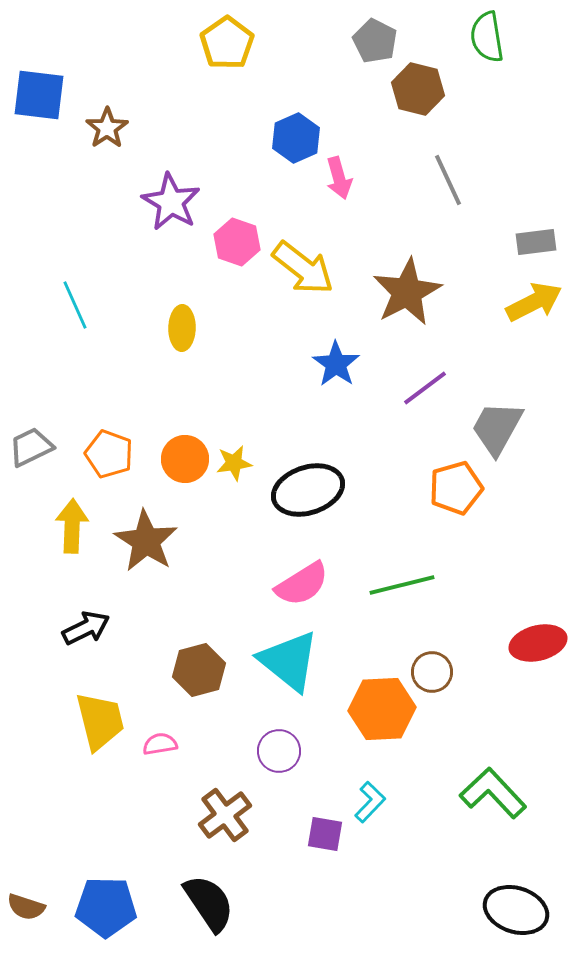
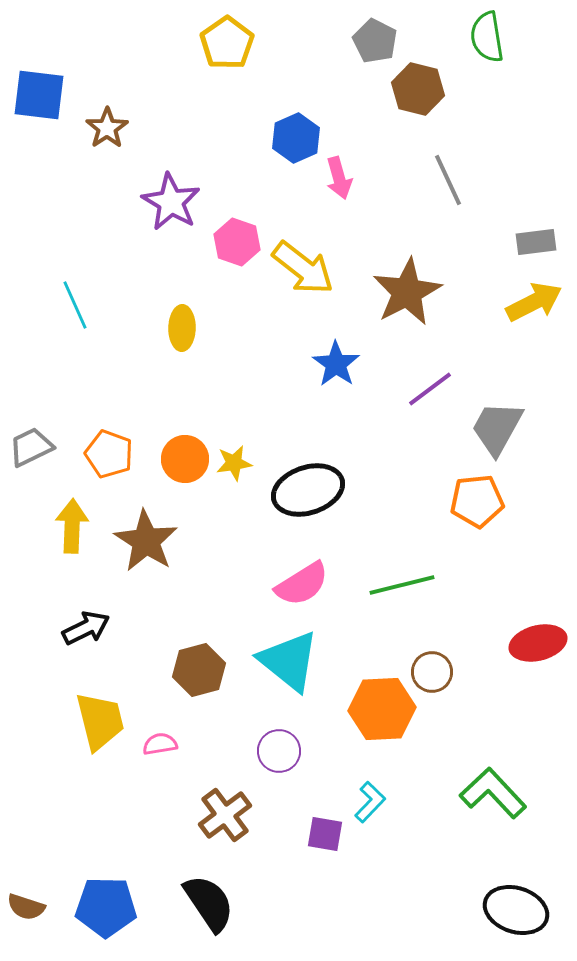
purple line at (425, 388): moved 5 px right, 1 px down
orange pentagon at (456, 488): moved 21 px right, 13 px down; rotated 10 degrees clockwise
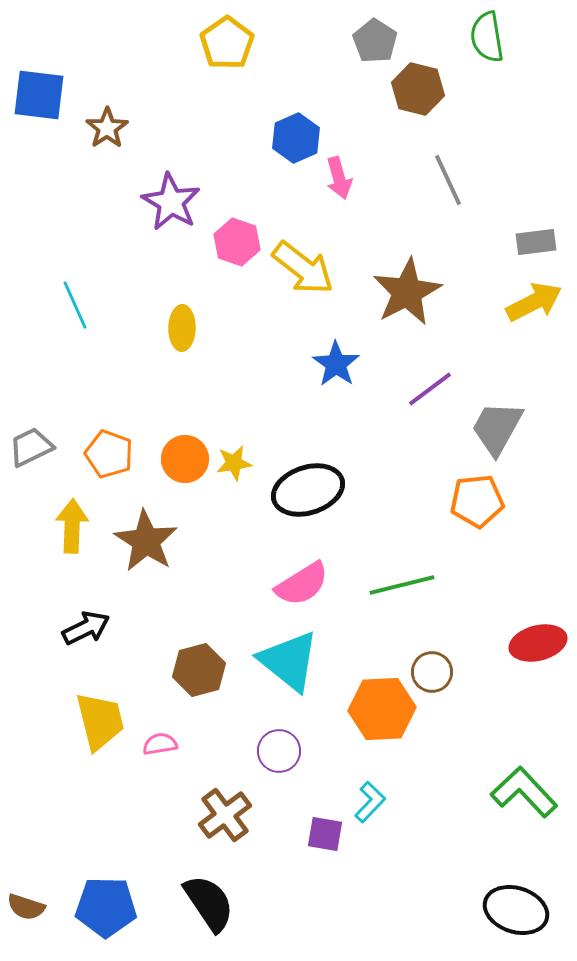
gray pentagon at (375, 41): rotated 6 degrees clockwise
green L-shape at (493, 793): moved 31 px right, 1 px up
